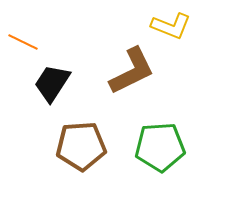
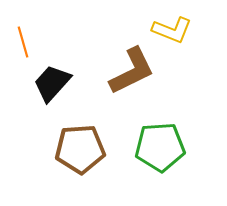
yellow L-shape: moved 1 px right, 4 px down
orange line: rotated 48 degrees clockwise
black trapezoid: rotated 9 degrees clockwise
brown pentagon: moved 1 px left, 3 px down
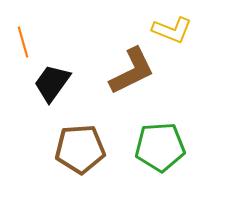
black trapezoid: rotated 6 degrees counterclockwise
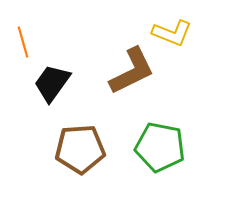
yellow L-shape: moved 3 px down
green pentagon: rotated 15 degrees clockwise
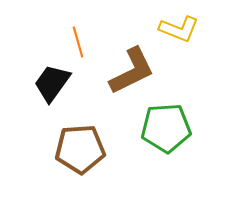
yellow L-shape: moved 7 px right, 4 px up
orange line: moved 55 px right
green pentagon: moved 6 px right, 19 px up; rotated 15 degrees counterclockwise
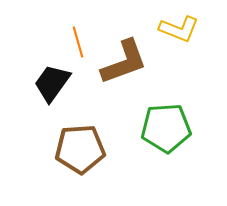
brown L-shape: moved 8 px left, 9 px up; rotated 6 degrees clockwise
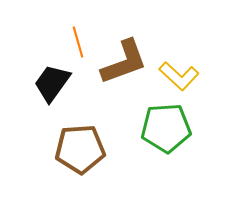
yellow L-shape: moved 47 px down; rotated 21 degrees clockwise
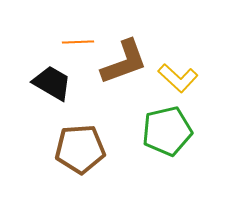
orange line: rotated 76 degrees counterclockwise
yellow L-shape: moved 1 px left, 2 px down
black trapezoid: rotated 84 degrees clockwise
green pentagon: moved 1 px right, 3 px down; rotated 9 degrees counterclockwise
